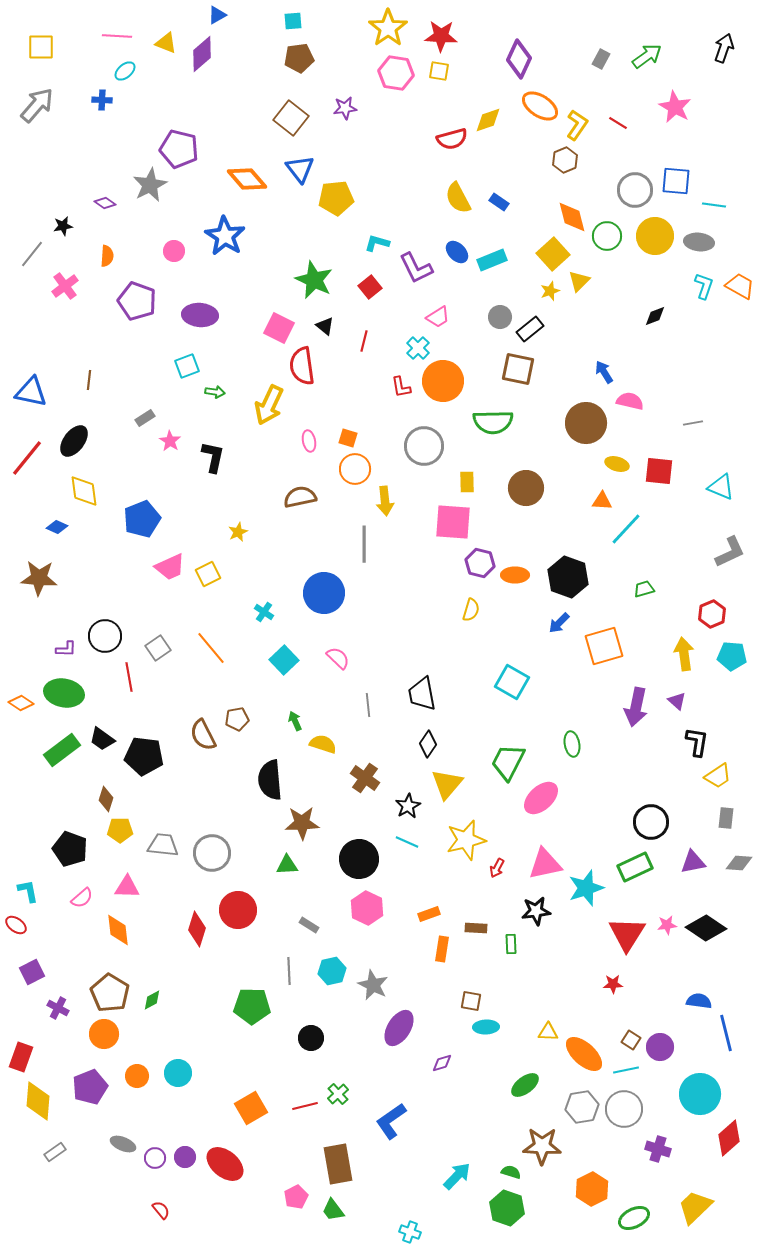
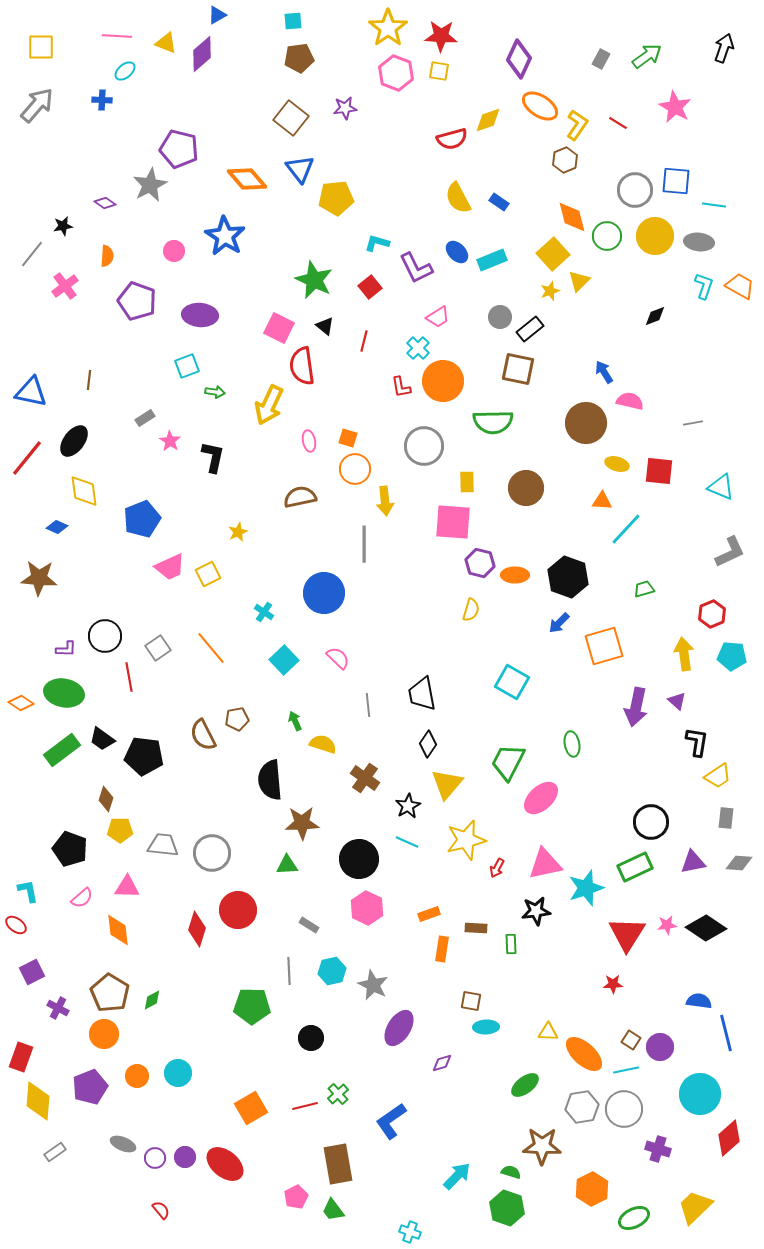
pink hexagon at (396, 73): rotated 12 degrees clockwise
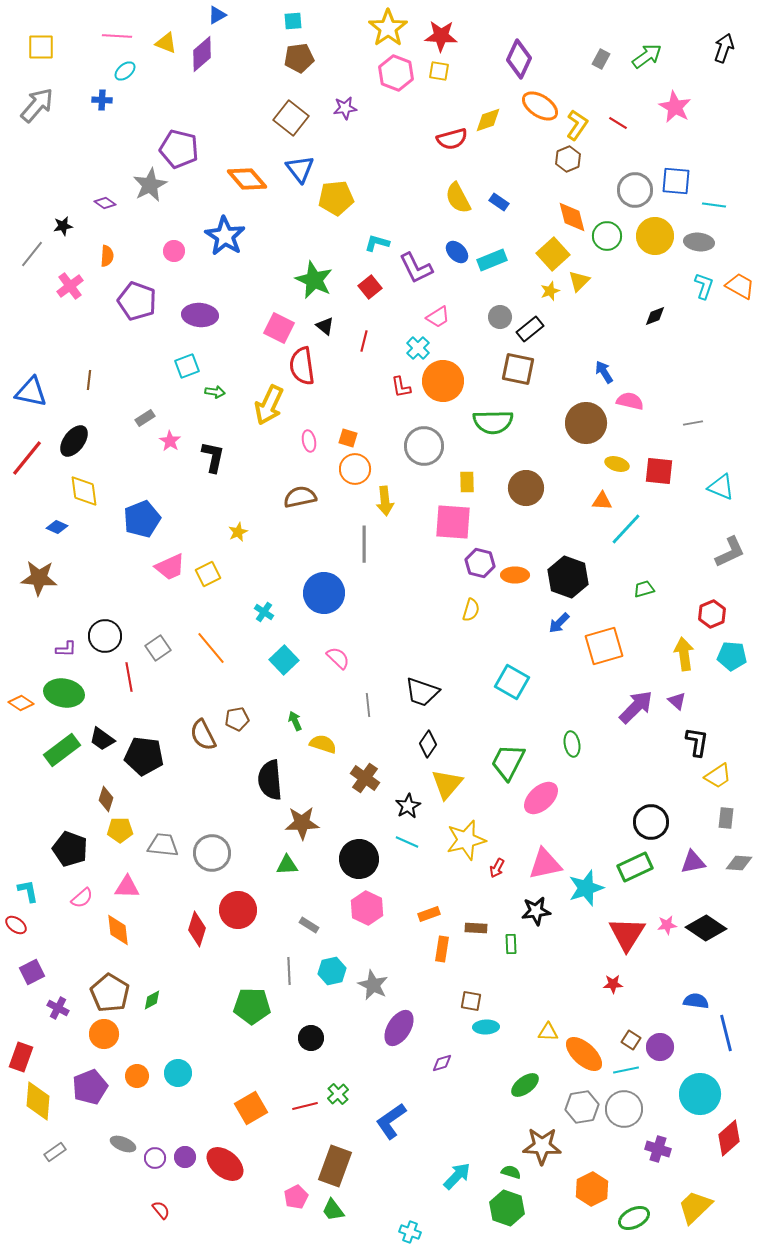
brown hexagon at (565, 160): moved 3 px right, 1 px up
pink cross at (65, 286): moved 5 px right
black trapezoid at (422, 694): moved 2 px up; rotated 60 degrees counterclockwise
purple arrow at (636, 707): rotated 147 degrees counterclockwise
blue semicircle at (699, 1001): moved 3 px left
brown rectangle at (338, 1164): moved 3 px left, 2 px down; rotated 30 degrees clockwise
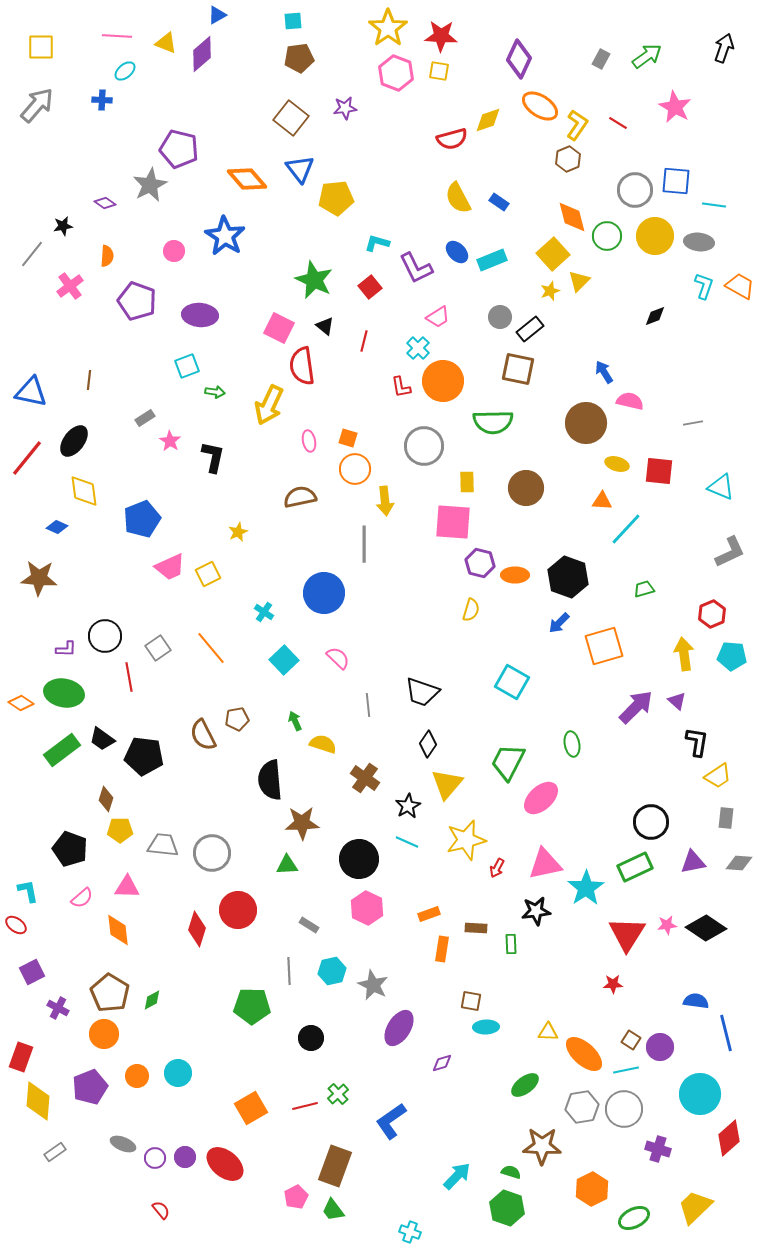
cyan star at (586, 888): rotated 15 degrees counterclockwise
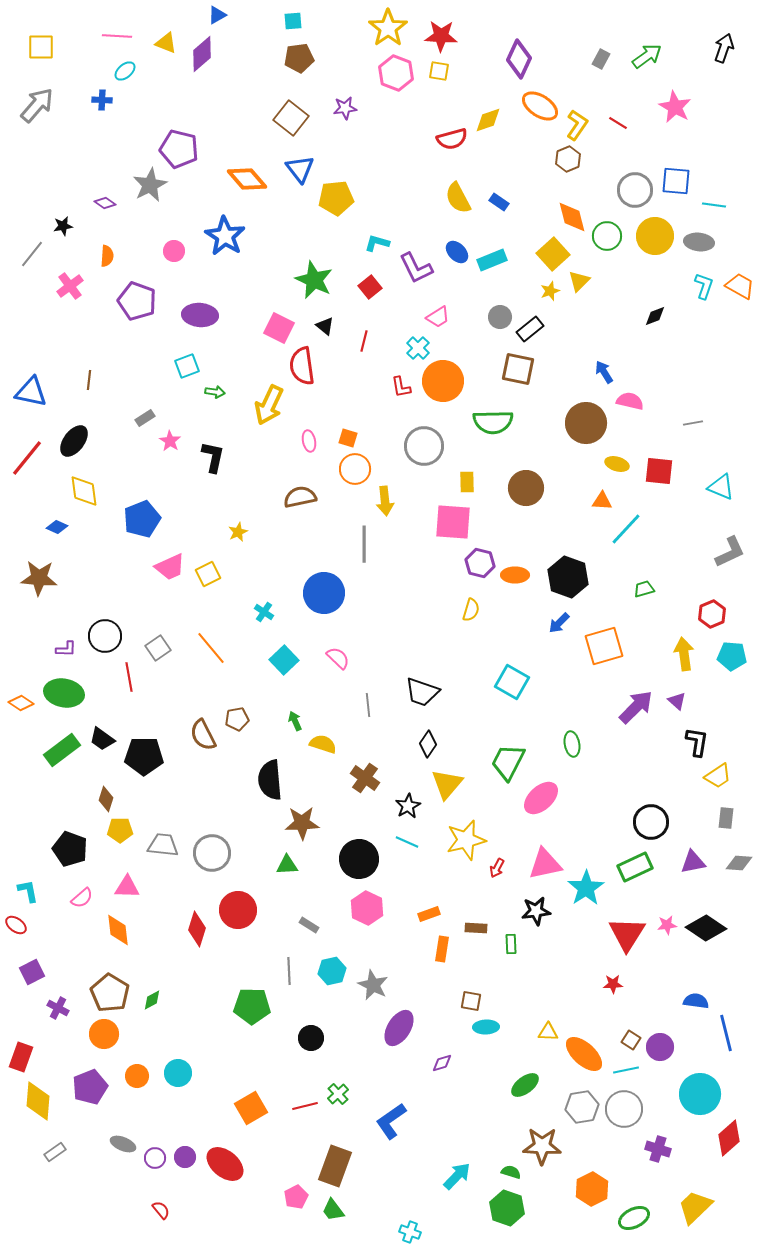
black pentagon at (144, 756): rotated 6 degrees counterclockwise
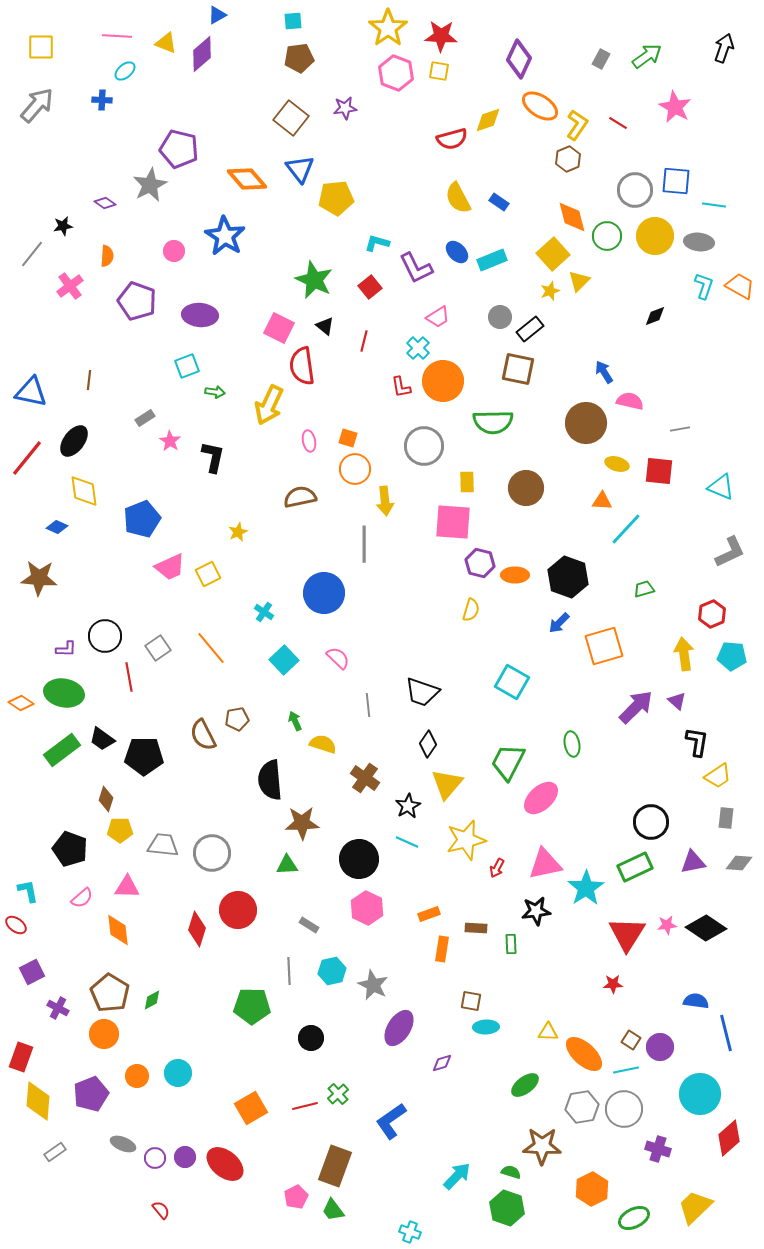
gray line at (693, 423): moved 13 px left, 6 px down
purple pentagon at (90, 1087): moved 1 px right, 7 px down
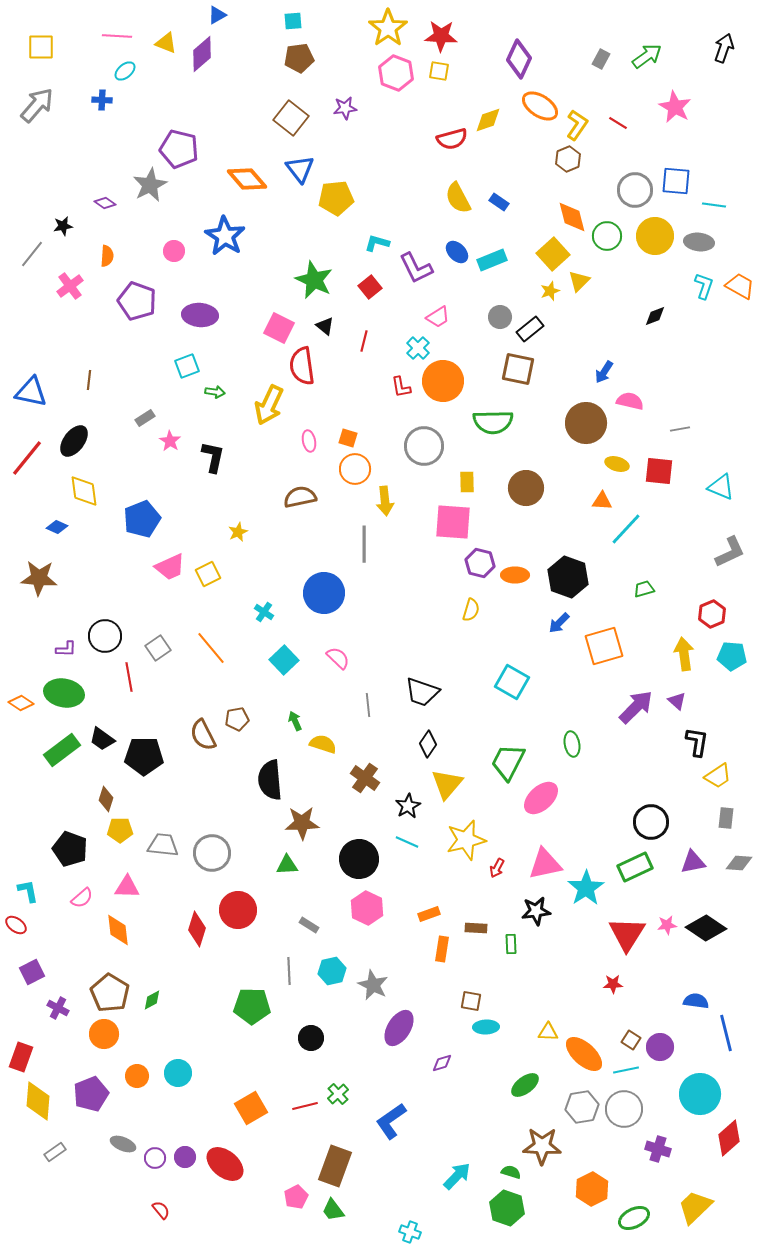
blue arrow at (604, 372): rotated 115 degrees counterclockwise
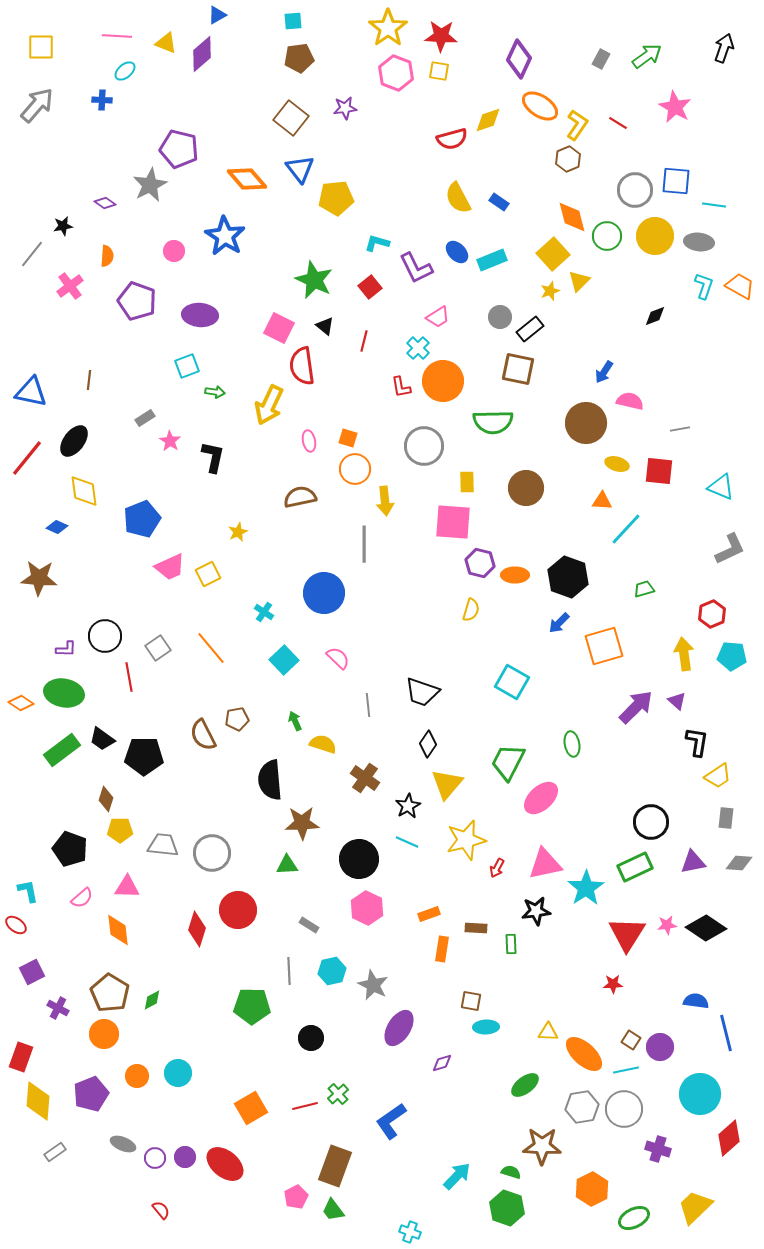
gray L-shape at (730, 552): moved 3 px up
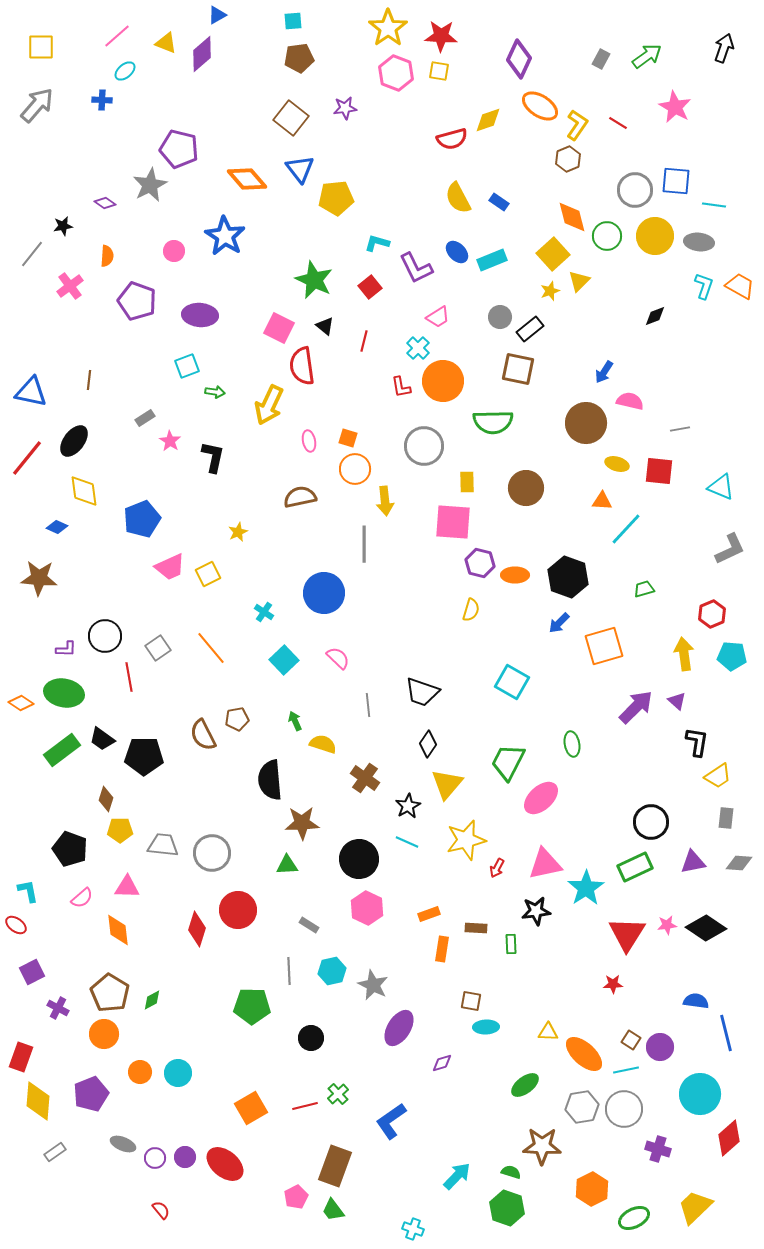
pink line at (117, 36): rotated 44 degrees counterclockwise
orange circle at (137, 1076): moved 3 px right, 4 px up
cyan cross at (410, 1232): moved 3 px right, 3 px up
